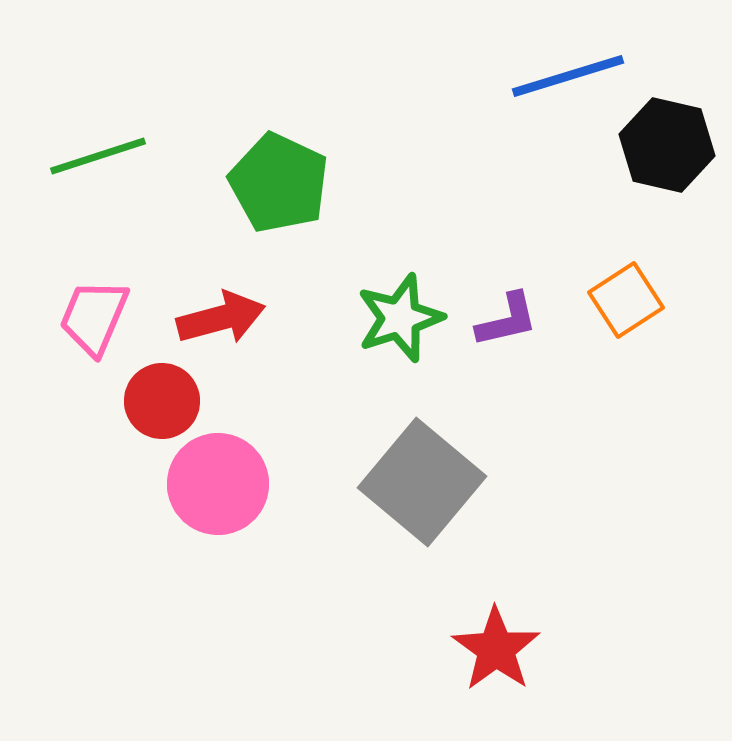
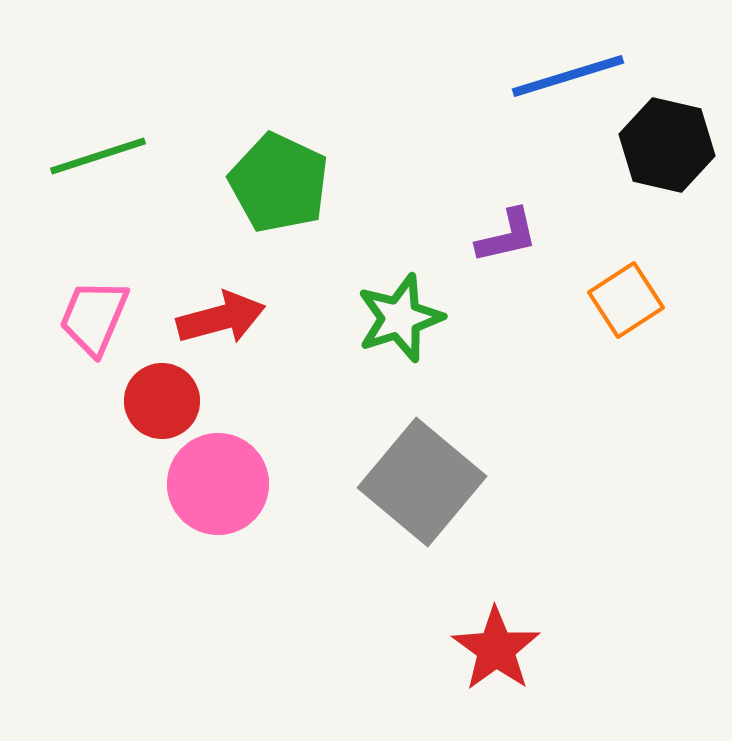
purple L-shape: moved 84 px up
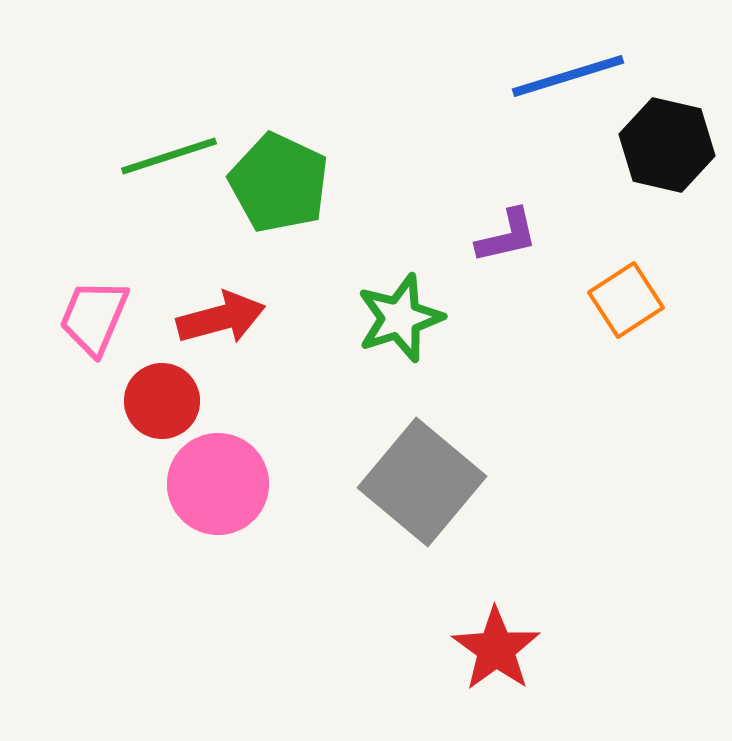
green line: moved 71 px right
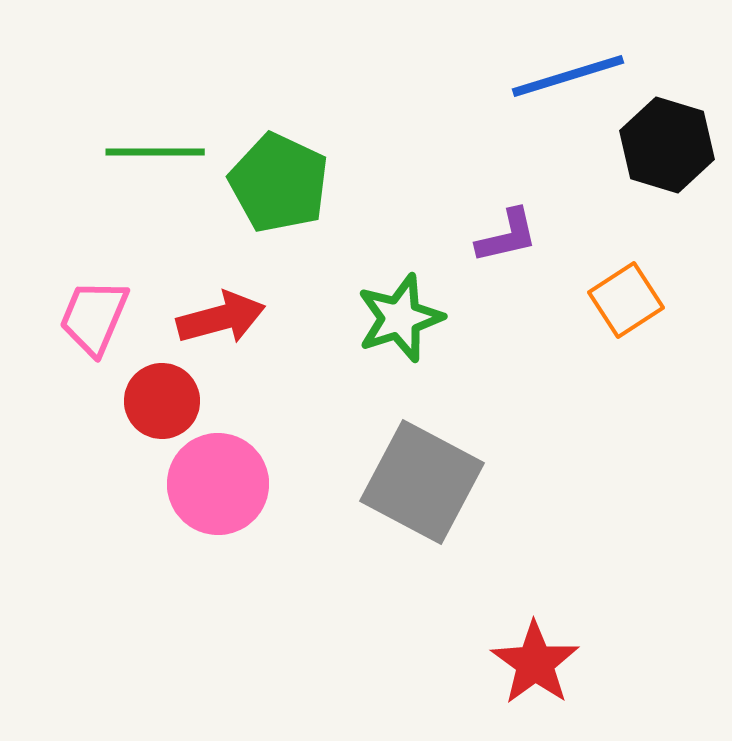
black hexagon: rotated 4 degrees clockwise
green line: moved 14 px left, 4 px up; rotated 18 degrees clockwise
gray square: rotated 12 degrees counterclockwise
red star: moved 39 px right, 14 px down
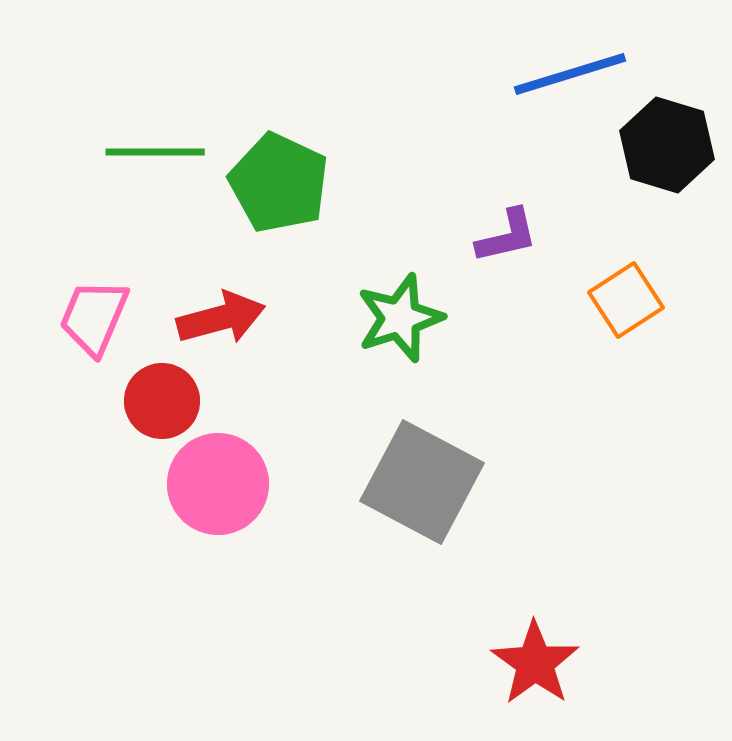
blue line: moved 2 px right, 2 px up
